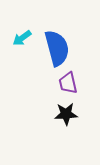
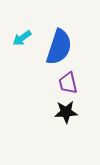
blue semicircle: moved 2 px right, 1 px up; rotated 33 degrees clockwise
black star: moved 2 px up
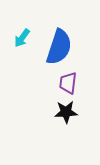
cyan arrow: rotated 18 degrees counterclockwise
purple trapezoid: rotated 20 degrees clockwise
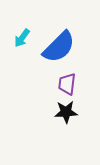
blue semicircle: rotated 27 degrees clockwise
purple trapezoid: moved 1 px left, 1 px down
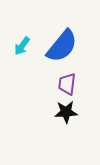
cyan arrow: moved 8 px down
blue semicircle: moved 3 px right, 1 px up; rotated 6 degrees counterclockwise
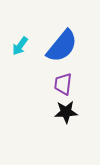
cyan arrow: moved 2 px left
purple trapezoid: moved 4 px left
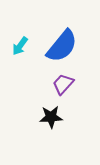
purple trapezoid: rotated 35 degrees clockwise
black star: moved 15 px left, 5 px down
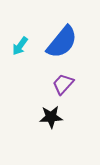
blue semicircle: moved 4 px up
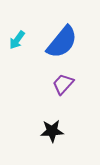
cyan arrow: moved 3 px left, 6 px up
black star: moved 1 px right, 14 px down
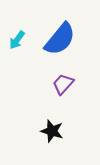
blue semicircle: moved 2 px left, 3 px up
black star: rotated 20 degrees clockwise
